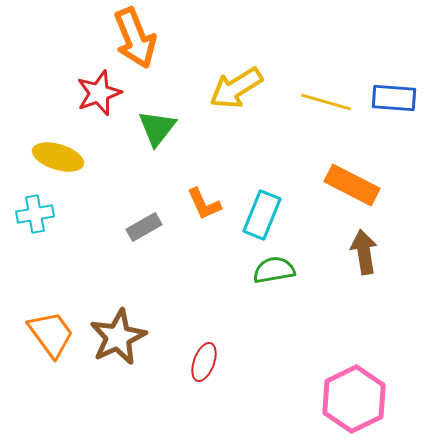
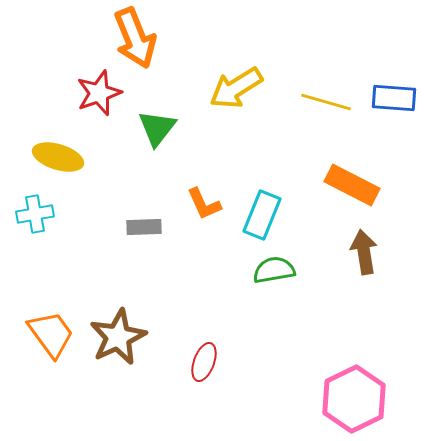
gray rectangle: rotated 28 degrees clockwise
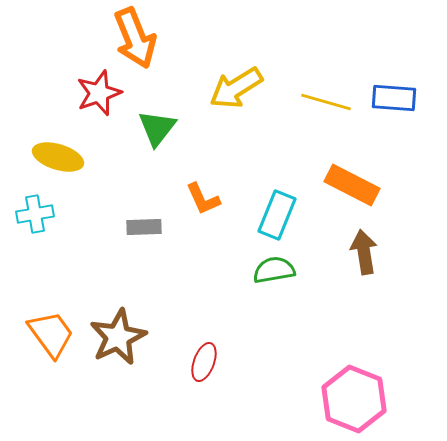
orange L-shape: moved 1 px left, 5 px up
cyan rectangle: moved 15 px right
pink hexagon: rotated 12 degrees counterclockwise
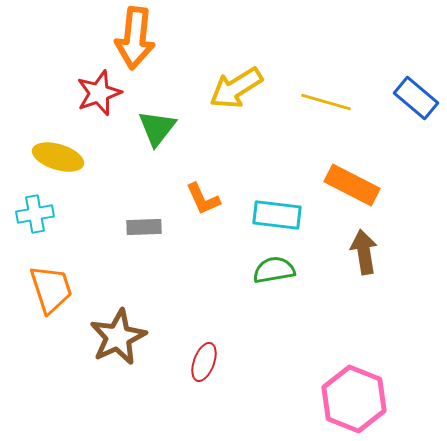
orange arrow: rotated 28 degrees clockwise
blue rectangle: moved 22 px right; rotated 36 degrees clockwise
cyan rectangle: rotated 75 degrees clockwise
orange trapezoid: moved 45 px up; rotated 18 degrees clockwise
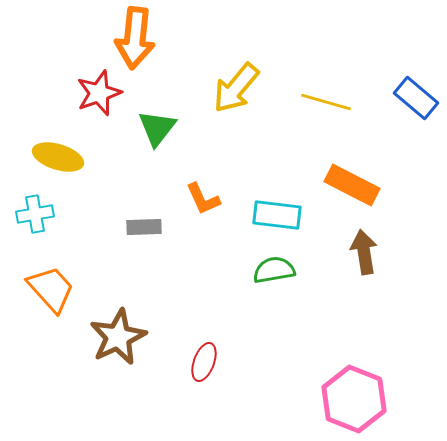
yellow arrow: rotated 18 degrees counterclockwise
orange trapezoid: rotated 24 degrees counterclockwise
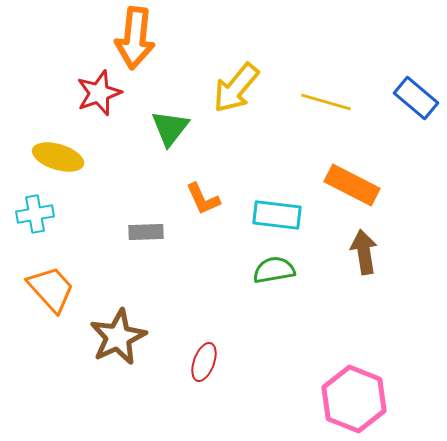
green triangle: moved 13 px right
gray rectangle: moved 2 px right, 5 px down
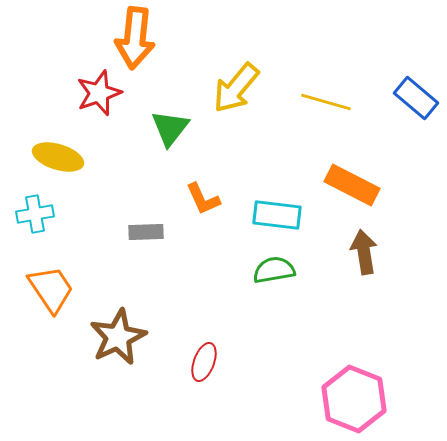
orange trapezoid: rotated 8 degrees clockwise
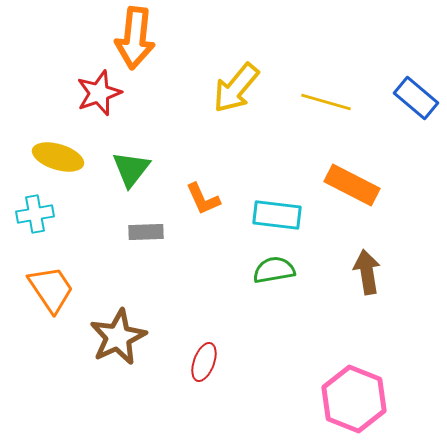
green triangle: moved 39 px left, 41 px down
brown arrow: moved 3 px right, 20 px down
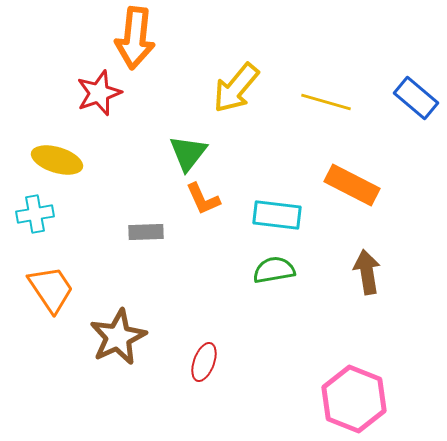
yellow ellipse: moved 1 px left, 3 px down
green triangle: moved 57 px right, 16 px up
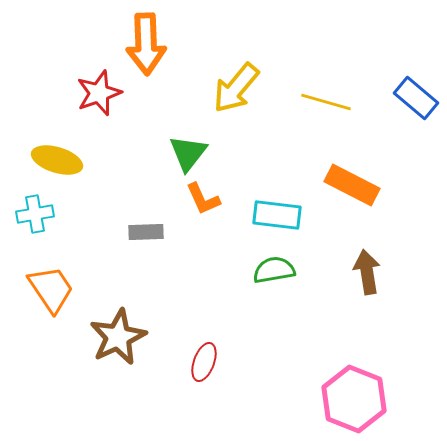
orange arrow: moved 11 px right, 6 px down; rotated 8 degrees counterclockwise
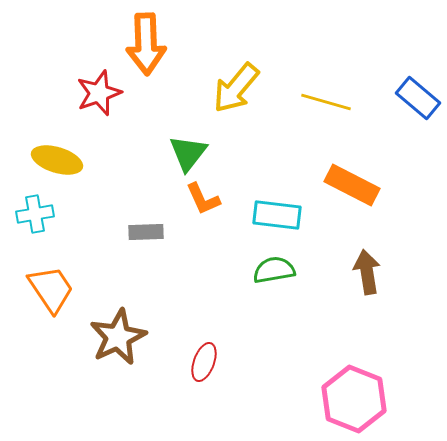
blue rectangle: moved 2 px right
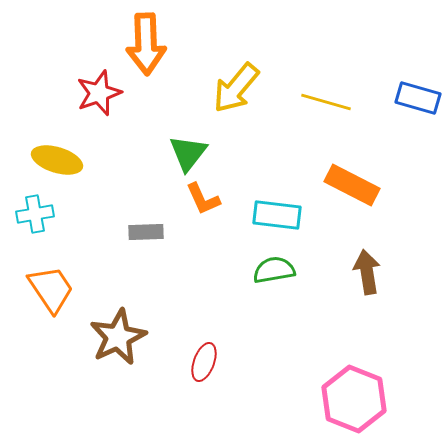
blue rectangle: rotated 24 degrees counterclockwise
